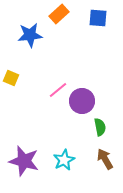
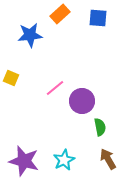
orange rectangle: moved 1 px right
pink line: moved 3 px left, 2 px up
brown arrow: moved 3 px right
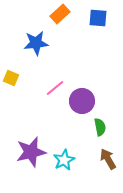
blue star: moved 6 px right, 8 px down
purple star: moved 7 px right, 9 px up; rotated 28 degrees counterclockwise
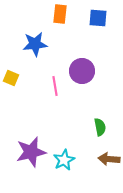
orange rectangle: rotated 42 degrees counterclockwise
blue star: moved 1 px left, 1 px down
pink line: moved 2 px up; rotated 60 degrees counterclockwise
purple circle: moved 30 px up
brown arrow: moved 1 px right; rotated 55 degrees counterclockwise
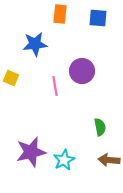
brown arrow: moved 1 px down
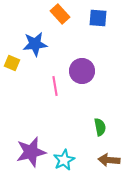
orange rectangle: rotated 48 degrees counterclockwise
yellow square: moved 1 px right, 15 px up
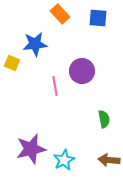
green semicircle: moved 4 px right, 8 px up
purple star: moved 3 px up
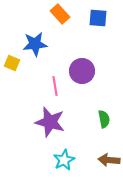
purple star: moved 19 px right, 27 px up; rotated 28 degrees clockwise
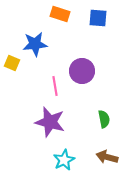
orange rectangle: rotated 30 degrees counterclockwise
brown arrow: moved 2 px left, 3 px up; rotated 10 degrees clockwise
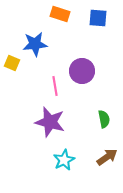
brown arrow: rotated 130 degrees clockwise
